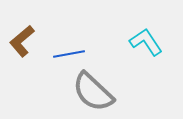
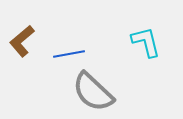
cyan L-shape: rotated 20 degrees clockwise
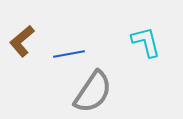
gray semicircle: rotated 99 degrees counterclockwise
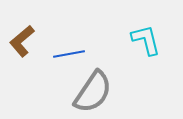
cyan L-shape: moved 2 px up
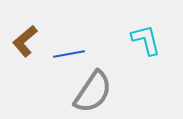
brown L-shape: moved 3 px right
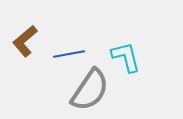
cyan L-shape: moved 20 px left, 17 px down
gray semicircle: moved 3 px left, 2 px up
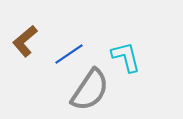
blue line: rotated 24 degrees counterclockwise
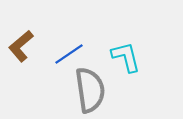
brown L-shape: moved 4 px left, 5 px down
gray semicircle: rotated 42 degrees counterclockwise
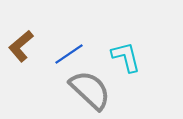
gray semicircle: rotated 39 degrees counterclockwise
